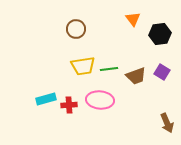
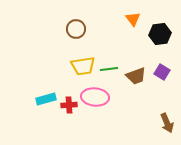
pink ellipse: moved 5 px left, 3 px up
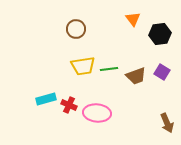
pink ellipse: moved 2 px right, 16 px down
red cross: rotated 28 degrees clockwise
